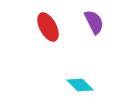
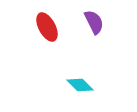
red ellipse: moved 1 px left
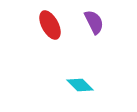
red ellipse: moved 3 px right, 2 px up
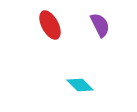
purple semicircle: moved 6 px right, 3 px down
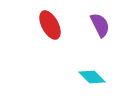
cyan diamond: moved 12 px right, 8 px up
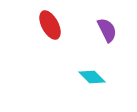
purple semicircle: moved 7 px right, 5 px down
